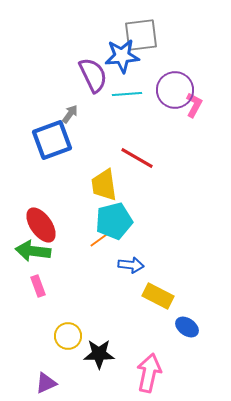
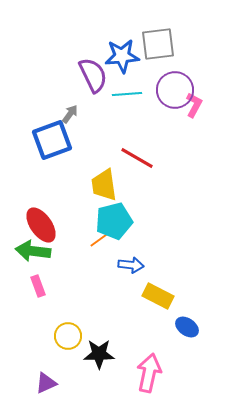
gray square: moved 17 px right, 9 px down
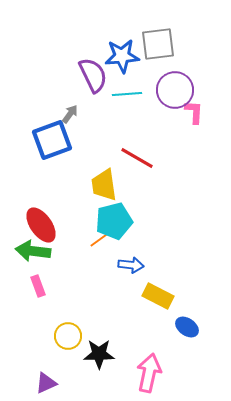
pink L-shape: moved 7 px down; rotated 25 degrees counterclockwise
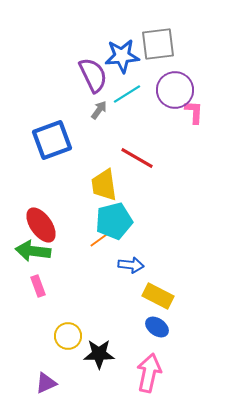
cyan line: rotated 28 degrees counterclockwise
gray arrow: moved 29 px right, 4 px up
blue ellipse: moved 30 px left
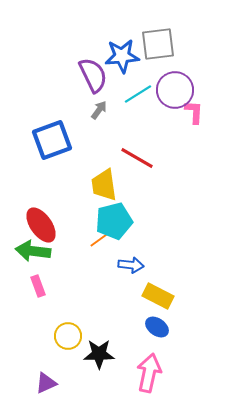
cyan line: moved 11 px right
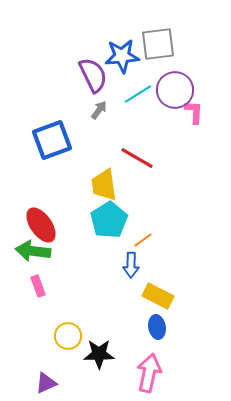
cyan pentagon: moved 5 px left, 1 px up; rotated 18 degrees counterclockwise
orange line: moved 44 px right
blue arrow: rotated 85 degrees clockwise
blue ellipse: rotated 45 degrees clockwise
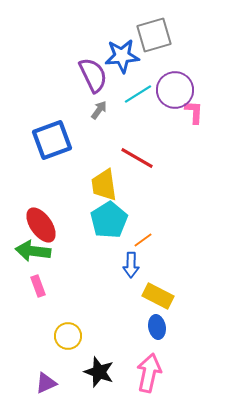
gray square: moved 4 px left, 9 px up; rotated 9 degrees counterclockwise
black star: moved 18 px down; rotated 20 degrees clockwise
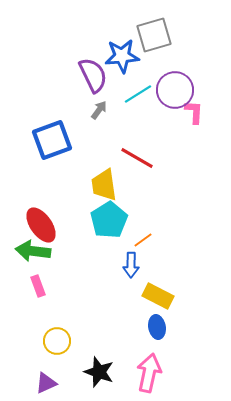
yellow circle: moved 11 px left, 5 px down
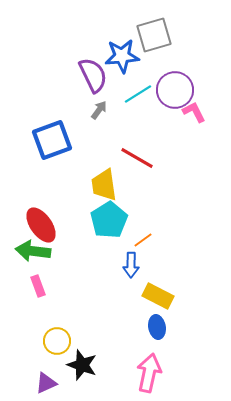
pink L-shape: rotated 30 degrees counterclockwise
black star: moved 17 px left, 7 px up
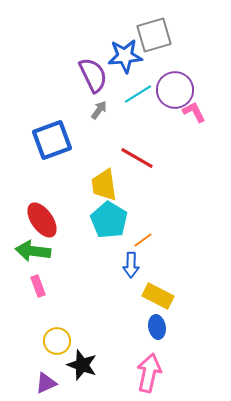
blue star: moved 3 px right
cyan pentagon: rotated 9 degrees counterclockwise
red ellipse: moved 1 px right, 5 px up
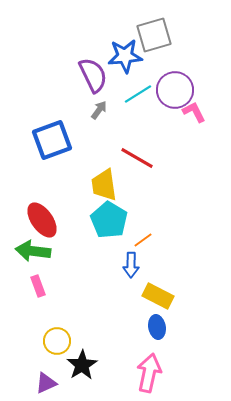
black star: rotated 20 degrees clockwise
